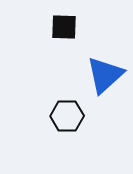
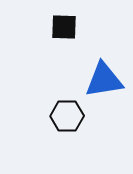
blue triangle: moved 1 px left, 5 px down; rotated 33 degrees clockwise
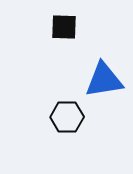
black hexagon: moved 1 px down
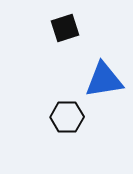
black square: moved 1 px right, 1 px down; rotated 20 degrees counterclockwise
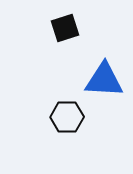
blue triangle: rotated 12 degrees clockwise
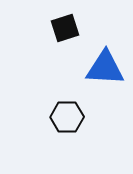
blue triangle: moved 1 px right, 12 px up
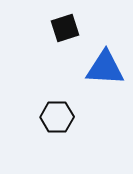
black hexagon: moved 10 px left
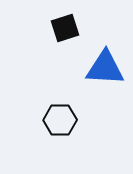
black hexagon: moved 3 px right, 3 px down
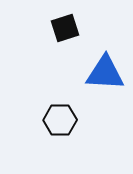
blue triangle: moved 5 px down
